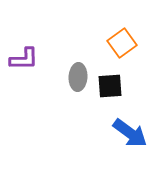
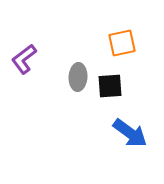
orange square: rotated 24 degrees clockwise
purple L-shape: rotated 144 degrees clockwise
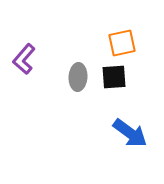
purple L-shape: rotated 12 degrees counterclockwise
black square: moved 4 px right, 9 px up
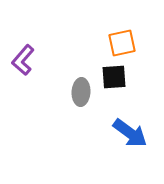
purple L-shape: moved 1 px left, 1 px down
gray ellipse: moved 3 px right, 15 px down
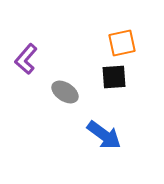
purple L-shape: moved 3 px right, 1 px up
gray ellipse: moved 16 px left; rotated 60 degrees counterclockwise
blue arrow: moved 26 px left, 2 px down
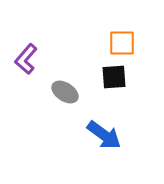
orange square: rotated 12 degrees clockwise
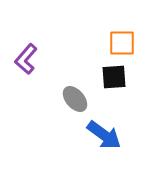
gray ellipse: moved 10 px right, 7 px down; rotated 16 degrees clockwise
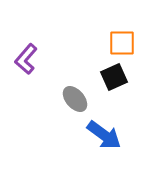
black square: rotated 20 degrees counterclockwise
